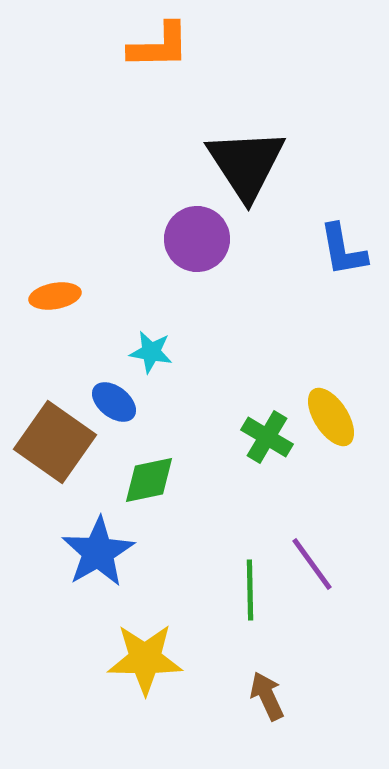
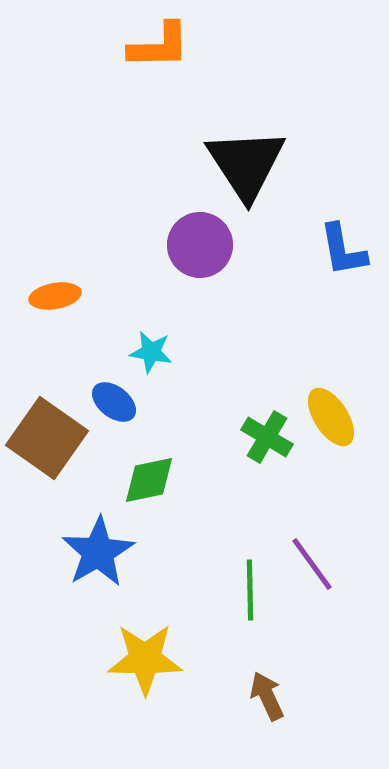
purple circle: moved 3 px right, 6 px down
brown square: moved 8 px left, 4 px up
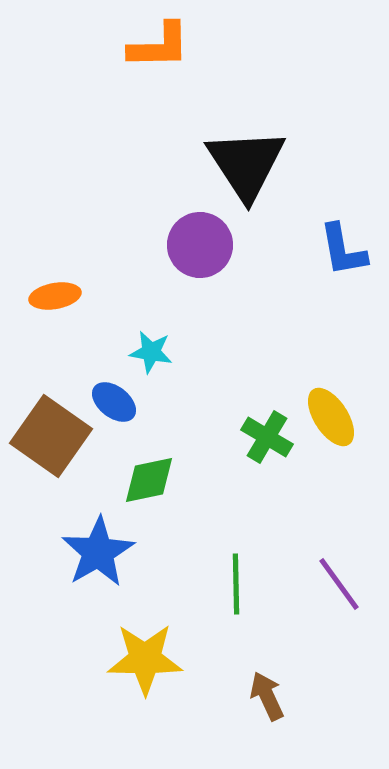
brown square: moved 4 px right, 2 px up
purple line: moved 27 px right, 20 px down
green line: moved 14 px left, 6 px up
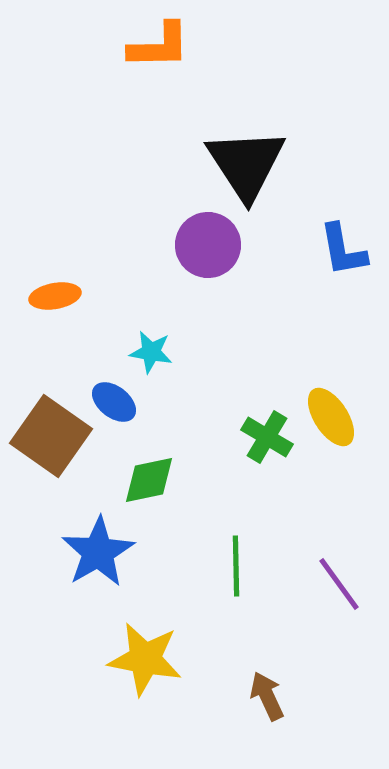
purple circle: moved 8 px right
green line: moved 18 px up
yellow star: rotated 10 degrees clockwise
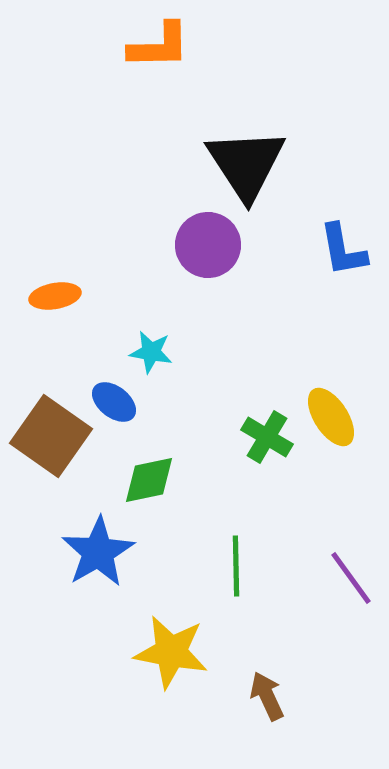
purple line: moved 12 px right, 6 px up
yellow star: moved 26 px right, 7 px up
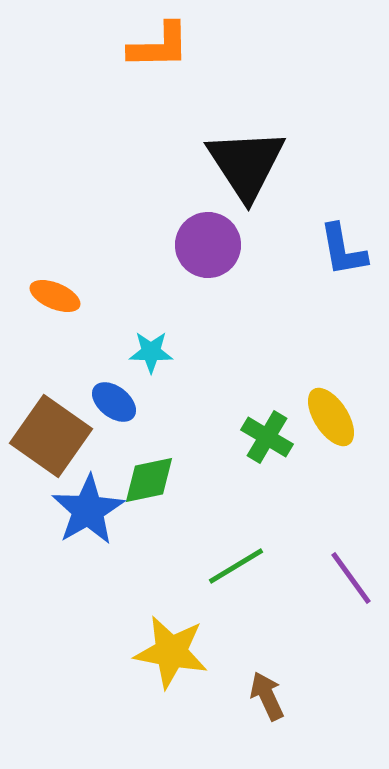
orange ellipse: rotated 33 degrees clockwise
cyan star: rotated 9 degrees counterclockwise
blue star: moved 10 px left, 42 px up
green line: rotated 60 degrees clockwise
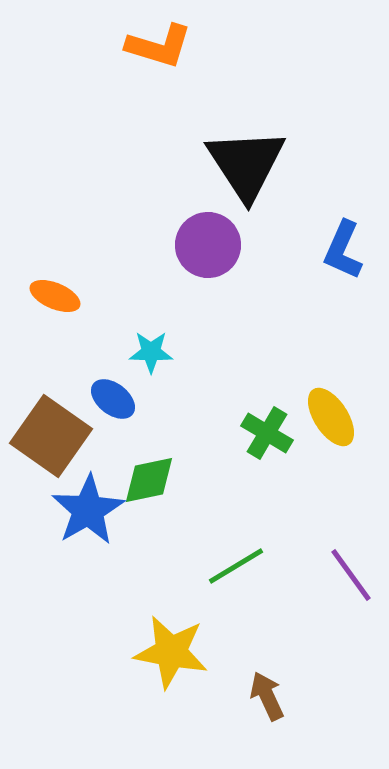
orange L-shape: rotated 18 degrees clockwise
blue L-shape: rotated 34 degrees clockwise
blue ellipse: moved 1 px left, 3 px up
green cross: moved 4 px up
purple line: moved 3 px up
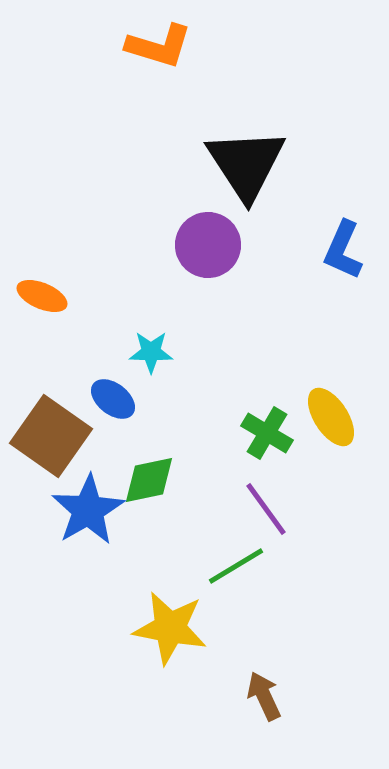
orange ellipse: moved 13 px left
purple line: moved 85 px left, 66 px up
yellow star: moved 1 px left, 24 px up
brown arrow: moved 3 px left
